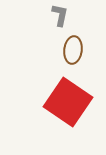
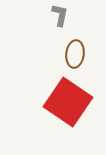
brown ellipse: moved 2 px right, 4 px down
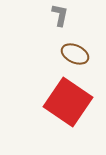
brown ellipse: rotated 72 degrees counterclockwise
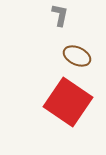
brown ellipse: moved 2 px right, 2 px down
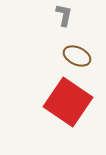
gray L-shape: moved 4 px right
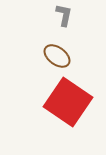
brown ellipse: moved 20 px left; rotated 12 degrees clockwise
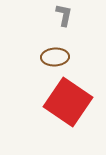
brown ellipse: moved 2 px left, 1 px down; rotated 40 degrees counterclockwise
